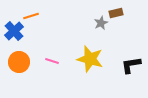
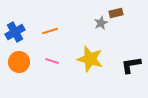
orange line: moved 19 px right, 15 px down
blue cross: moved 1 px right, 1 px down; rotated 12 degrees clockwise
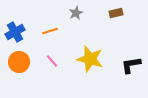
gray star: moved 25 px left, 10 px up
pink line: rotated 32 degrees clockwise
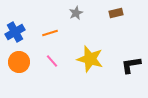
orange line: moved 2 px down
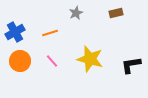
orange circle: moved 1 px right, 1 px up
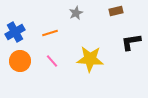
brown rectangle: moved 2 px up
yellow star: rotated 12 degrees counterclockwise
black L-shape: moved 23 px up
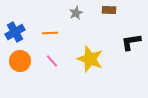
brown rectangle: moved 7 px left, 1 px up; rotated 16 degrees clockwise
orange line: rotated 14 degrees clockwise
yellow star: rotated 16 degrees clockwise
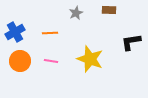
pink line: moved 1 px left; rotated 40 degrees counterclockwise
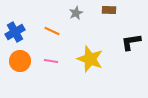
orange line: moved 2 px right, 2 px up; rotated 28 degrees clockwise
